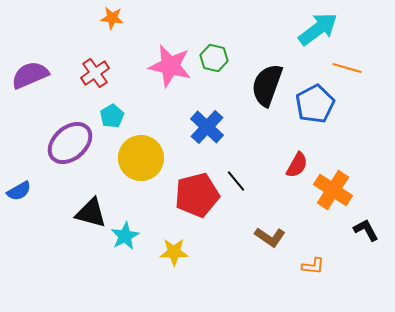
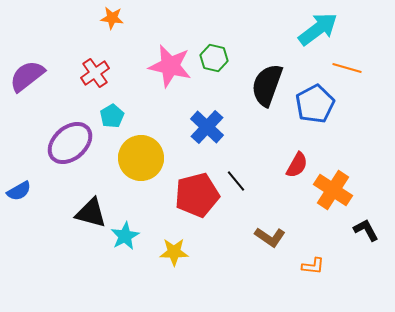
purple semicircle: moved 3 px left, 1 px down; rotated 15 degrees counterclockwise
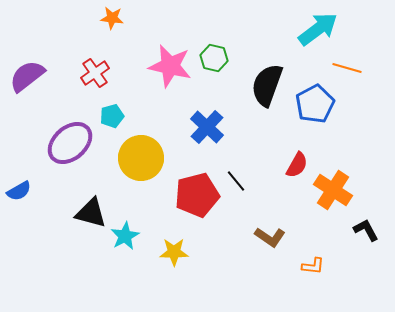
cyan pentagon: rotated 15 degrees clockwise
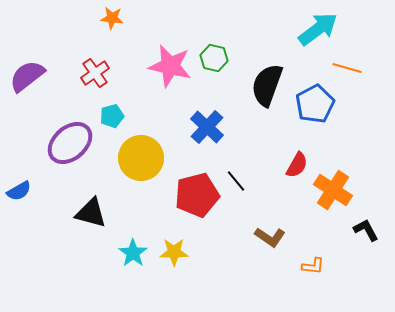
cyan star: moved 8 px right, 17 px down; rotated 8 degrees counterclockwise
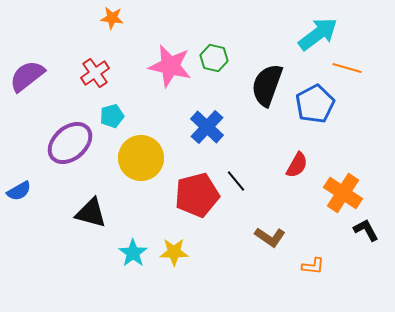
cyan arrow: moved 5 px down
orange cross: moved 10 px right, 3 px down
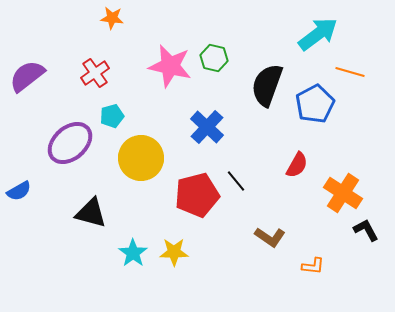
orange line: moved 3 px right, 4 px down
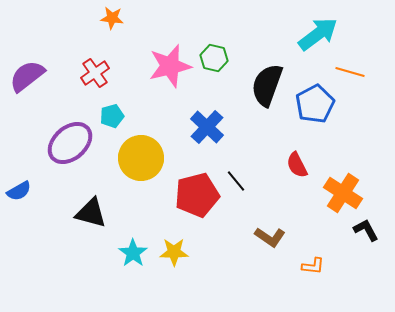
pink star: rotated 27 degrees counterclockwise
red semicircle: rotated 124 degrees clockwise
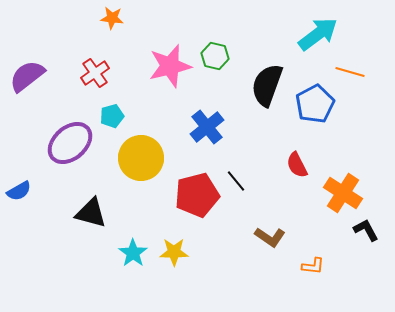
green hexagon: moved 1 px right, 2 px up
blue cross: rotated 8 degrees clockwise
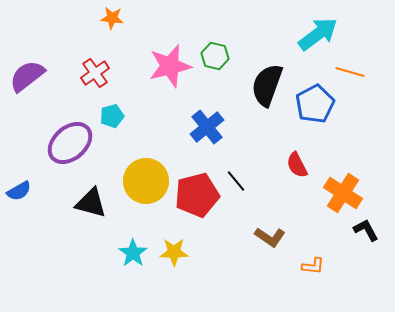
yellow circle: moved 5 px right, 23 px down
black triangle: moved 10 px up
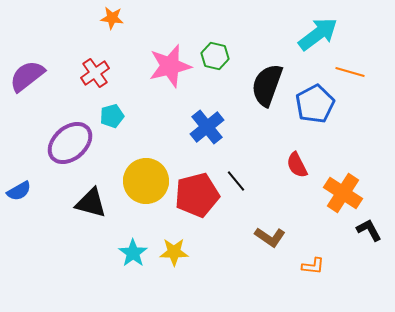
black L-shape: moved 3 px right
